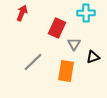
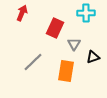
red rectangle: moved 2 px left
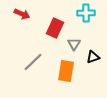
red arrow: moved 1 px down; rotated 91 degrees clockwise
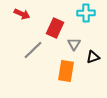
gray line: moved 12 px up
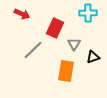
cyan cross: moved 2 px right
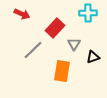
red rectangle: rotated 18 degrees clockwise
orange rectangle: moved 4 px left
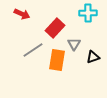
gray line: rotated 10 degrees clockwise
orange rectangle: moved 5 px left, 11 px up
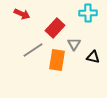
black triangle: rotated 32 degrees clockwise
